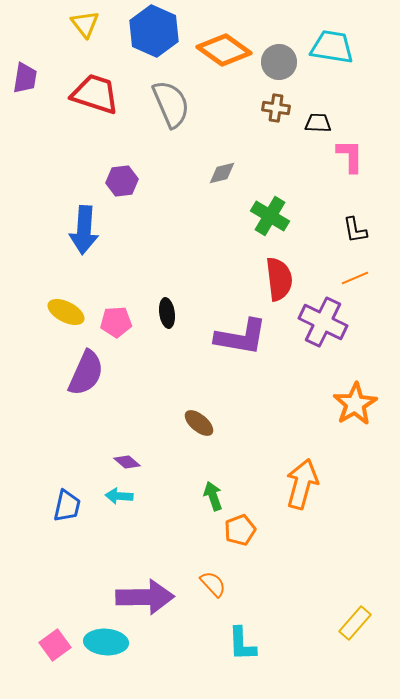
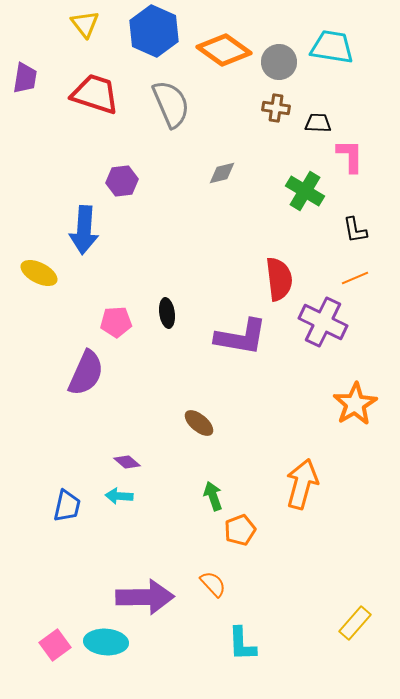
green cross: moved 35 px right, 25 px up
yellow ellipse: moved 27 px left, 39 px up
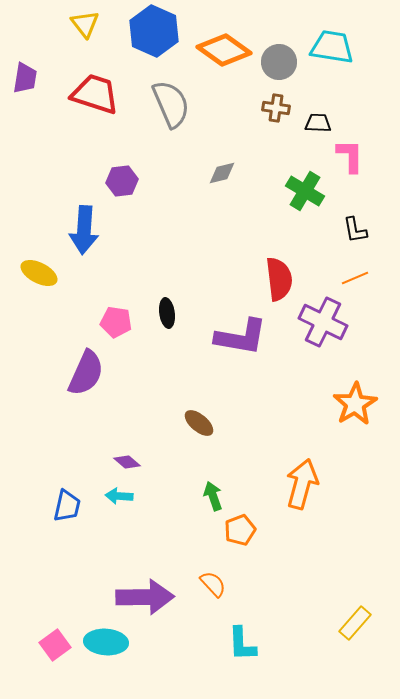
pink pentagon: rotated 12 degrees clockwise
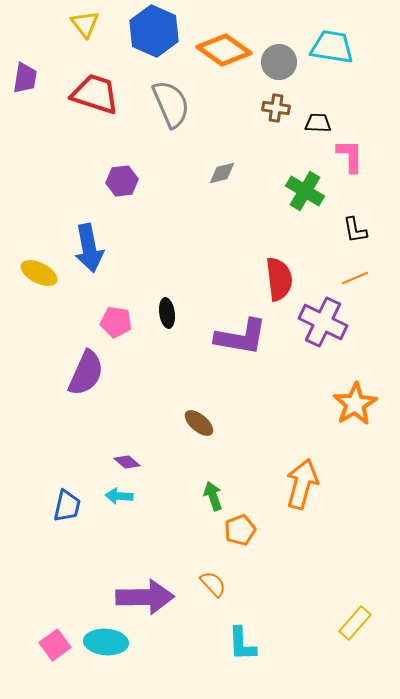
blue arrow: moved 5 px right, 18 px down; rotated 15 degrees counterclockwise
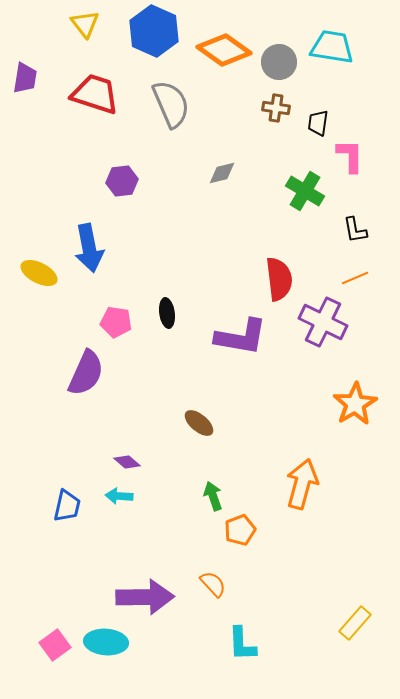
black trapezoid: rotated 84 degrees counterclockwise
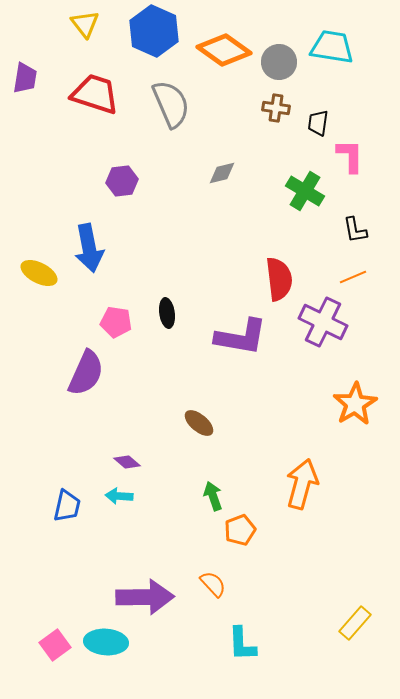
orange line: moved 2 px left, 1 px up
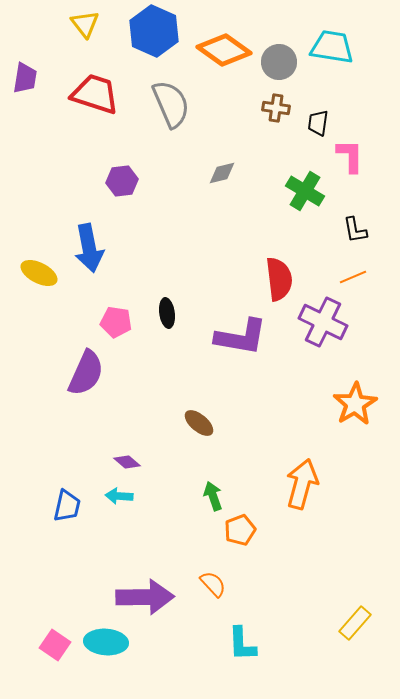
pink square: rotated 20 degrees counterclockwise
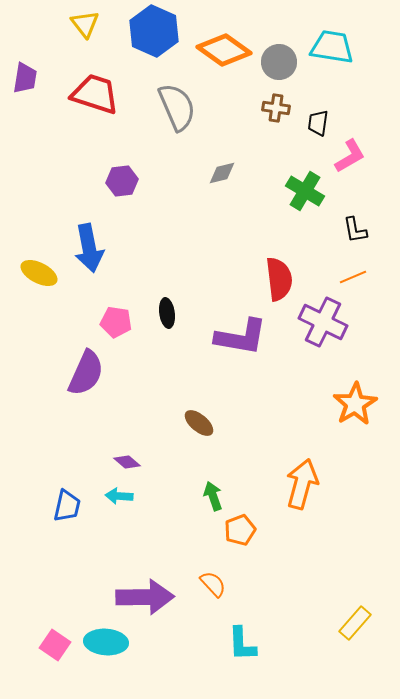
gray semicircle: moved 6 px right, 3 px down
pink L-shape: rotated 60 degrees clockwise
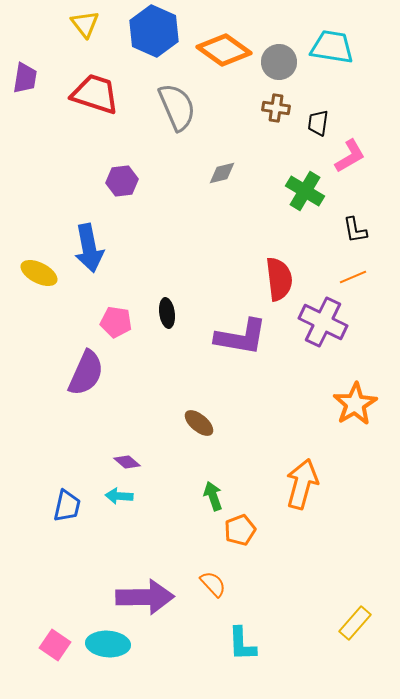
cyan ellipse: moved 2 px right, 2 px down
